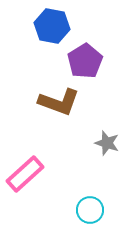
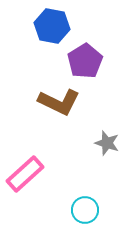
brown L-shape: rotated 6 degrees clockwise
cyan circle: moved 5 px left
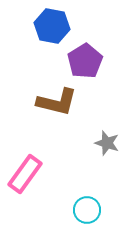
brown L-shape: moved 2 px left; rotated 12 degrees counterclockwise
pink rectangle: rotated 12 degrees counterclockwise
cyan circle: moved 2 px right
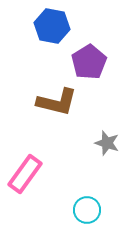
purple pentagon: moved 4 px right, 1 px down
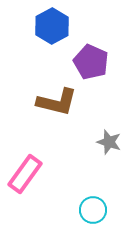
blue hexagon: rotated 20 degrees clockwise
purple pentagon: moved 2 px right; rotated 16 degrees counterclockwise
gray star: moved 2 px right, 1 px up
cyan circle: moved 6 px right
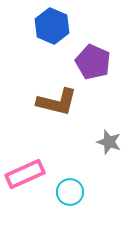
blue hexagon: rotated 8 degrees counterclockwise
purple pentagon: moved 2 px right
pink rectangle: rotated 30 degrees clockwise
cyan circle: moved 23 px left, 18 px up
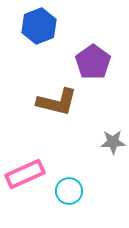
blue hexagon: moved 13 px left; rotated 16 degrees clockwise
purple pentagon: rotated 12 degrees clockwise
gray star: moved 4 px right; rotated 20 degrees counterclockwise
cyan circle: moved 1 px left, 1 px up
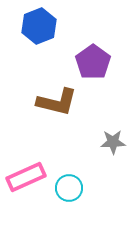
pink rectangle: moved 1 px right, 3 px down
cyan circle: moved 3 px up
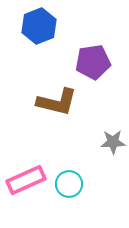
purple pentagon: rotated 28 degrees clockwise
pink rectangle: moved 3 px down
cyan circle: moved 4 px up
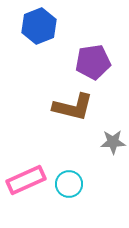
brown L-shape: moved 16 px right, 5 px down
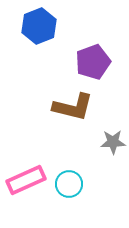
purple pentagon: rotated 12 degrees counterclockwise
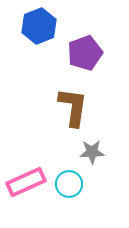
purple pentagon: moved 8 px left, 9 px up
brown L-shape: rotated 96 degrees counterclockwise
gray star: moved 21 px left, 10 px down
pink rectangle: moved 2 px down
